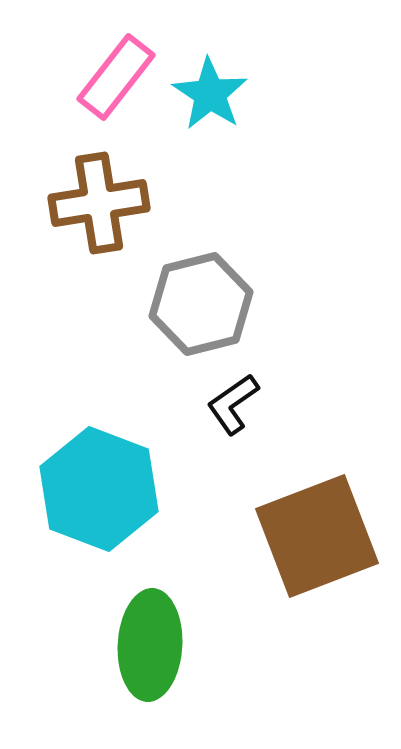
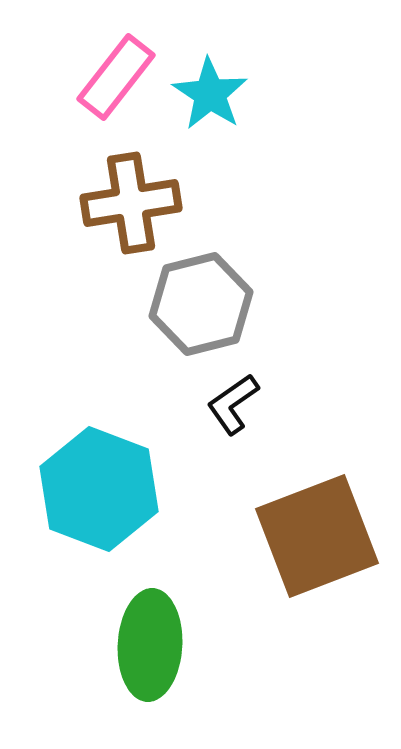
brown cross: moved 32 px right
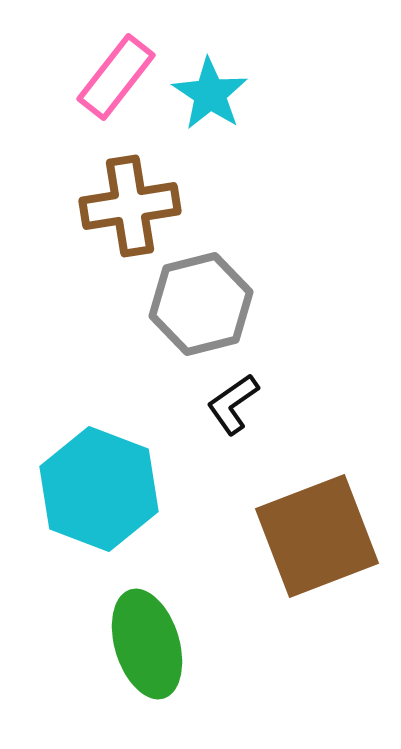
brown cross: moved 1 px left, 3 px down
green ellipse: moved 3 px left, 1 px up; rotated 20 degrees counterclockwise
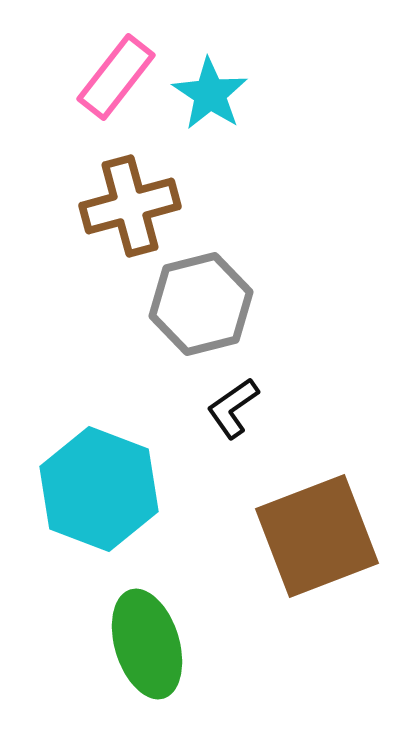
brown cross: rotated 6 degrees counterclockwise
black L-shape: moved 4 px down
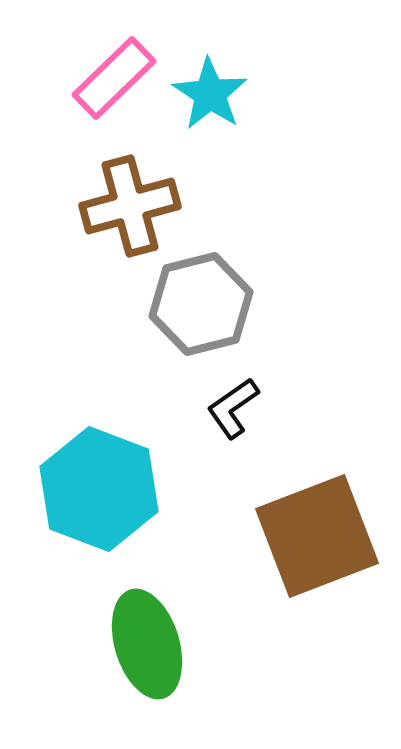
pink rectangle: moved 2 px left, 1 px down; rotated 8 degrees clockwise
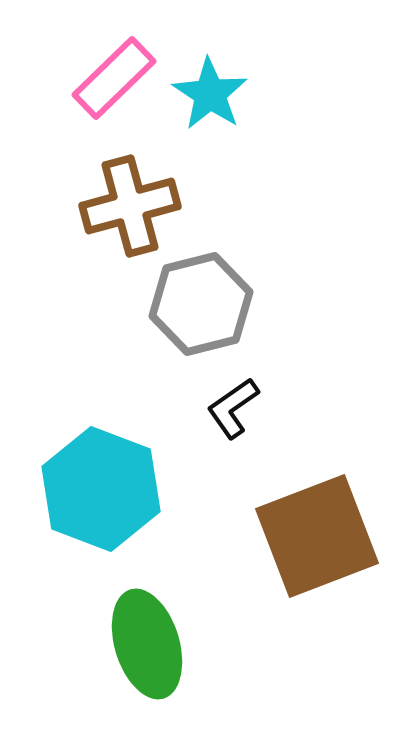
cyan hexagon: moved 2 px right
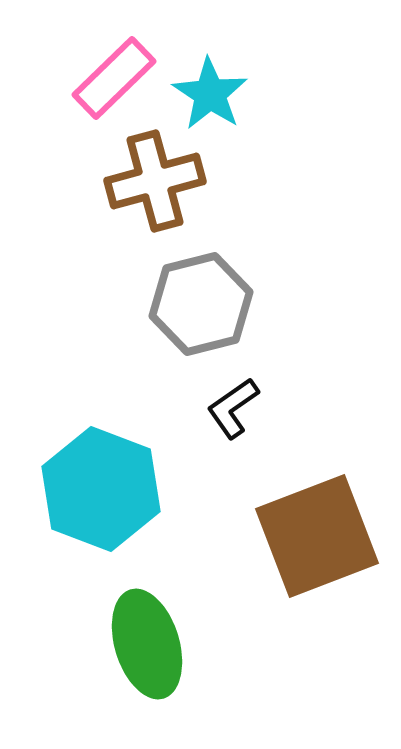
brown cross: moved 25 px right, 25 px up
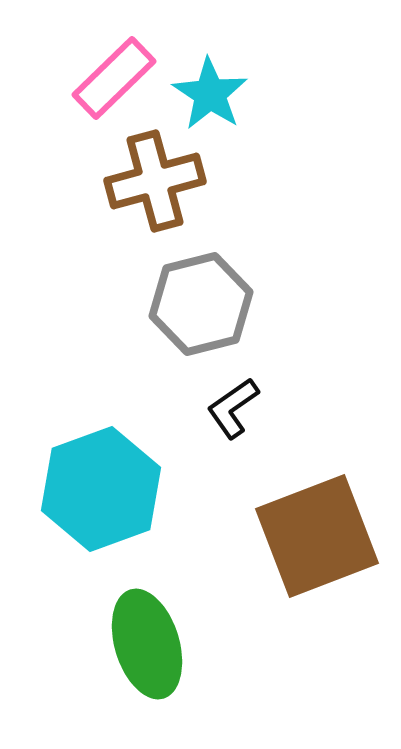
cyan hexagon: rotated 19 degrees clockwise
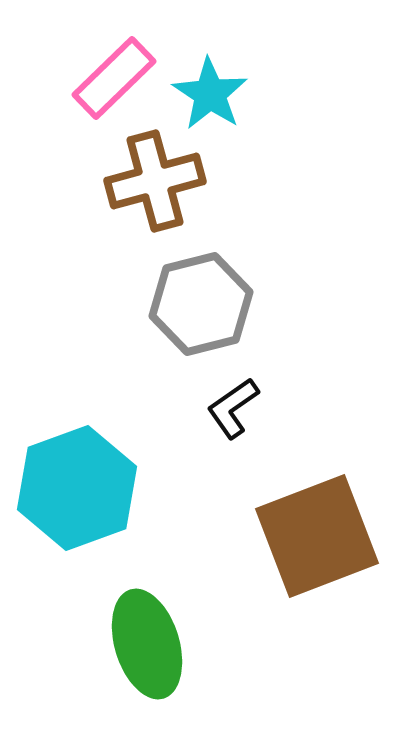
cyan hexagon: moved 24 px left, 1 px up
